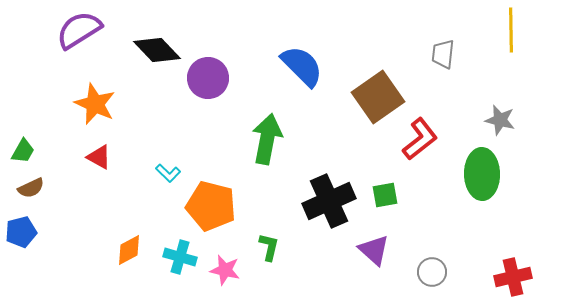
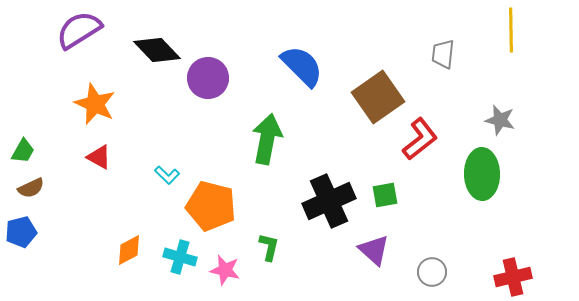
cyan L-shape: moved 1 px left, 2 px down
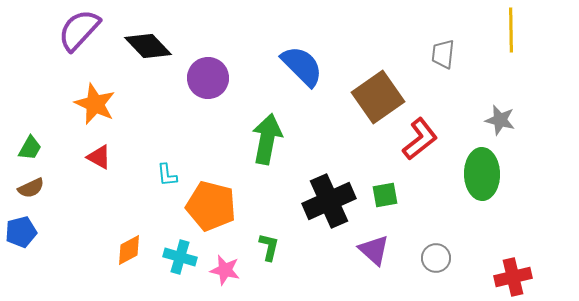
purple semicircle: rotated 15 degrees counterclockwise
black diamond: moved 9 px left, 4 px up
green trapezoid: moved 7 px right, 3 px up
cyan L-shape: rotated 40 degrees clockwise
gray circle: moved 4 px right, 14 px up
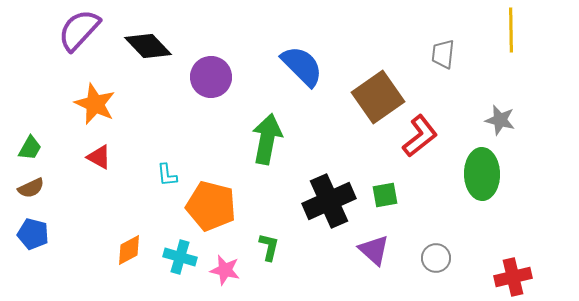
purple circle: moved 3 px right, 1 px up
red L-shape: moved 3 px up
blue pentagon: moved 12 px right, 2 px down; rotated 28 degrees clockwise
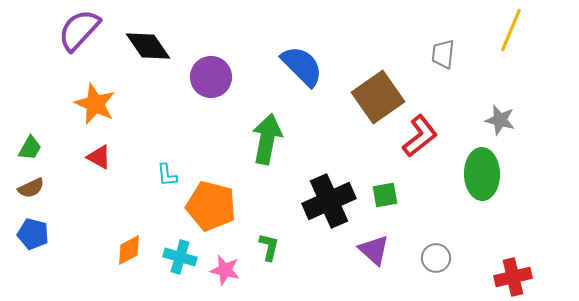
yellow line: rotated 24 degrees clockwise
black diamond: rotated 9 degrees clockwise
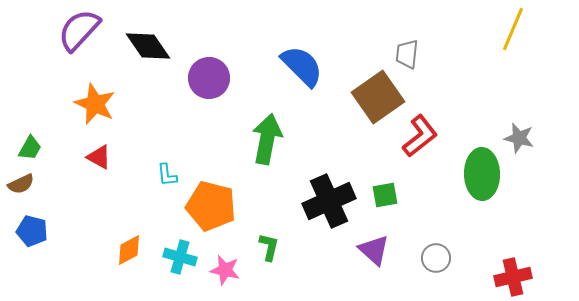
yellow line: moved 2 px right, 1 px up
gray trapezoid: moved 36 px left
purple circle: moved 2 px left, 1 px down
gray star: moved 19 px right, 18 px down
brown semicircle: moved 10 px left, 4 px up
blue pentagon: moved 1 px left, 3 px up
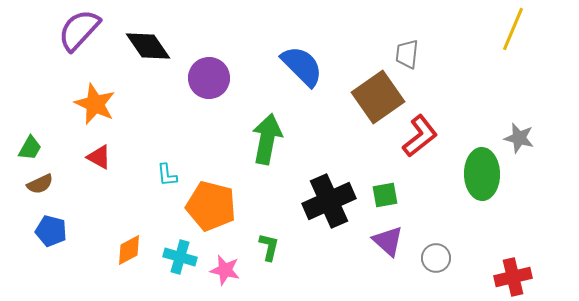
brown semicircle: moved 19 px right
blue pentagon: moved 19 px right
purple triangle: moved 14 px right, 9 px up
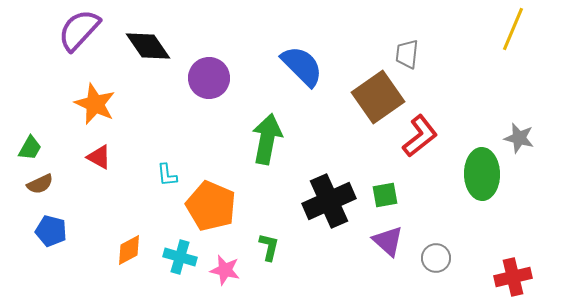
orange pentagon: rotated 9 degrees clockwise
